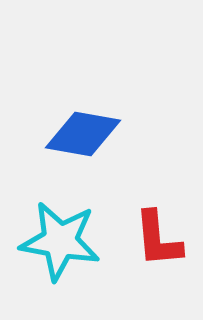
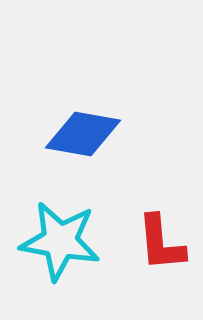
red L-shape: moved 3 px right, 4 px down
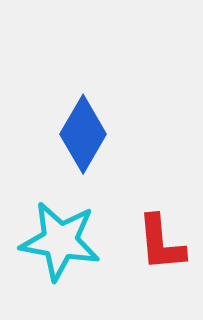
blue diamond: rotated 70 degrees counterclockwise
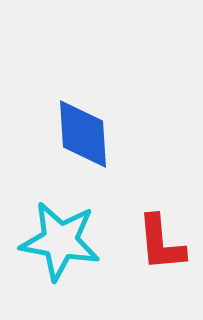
blue diamond: rotated 34 degrees counterclockwise
